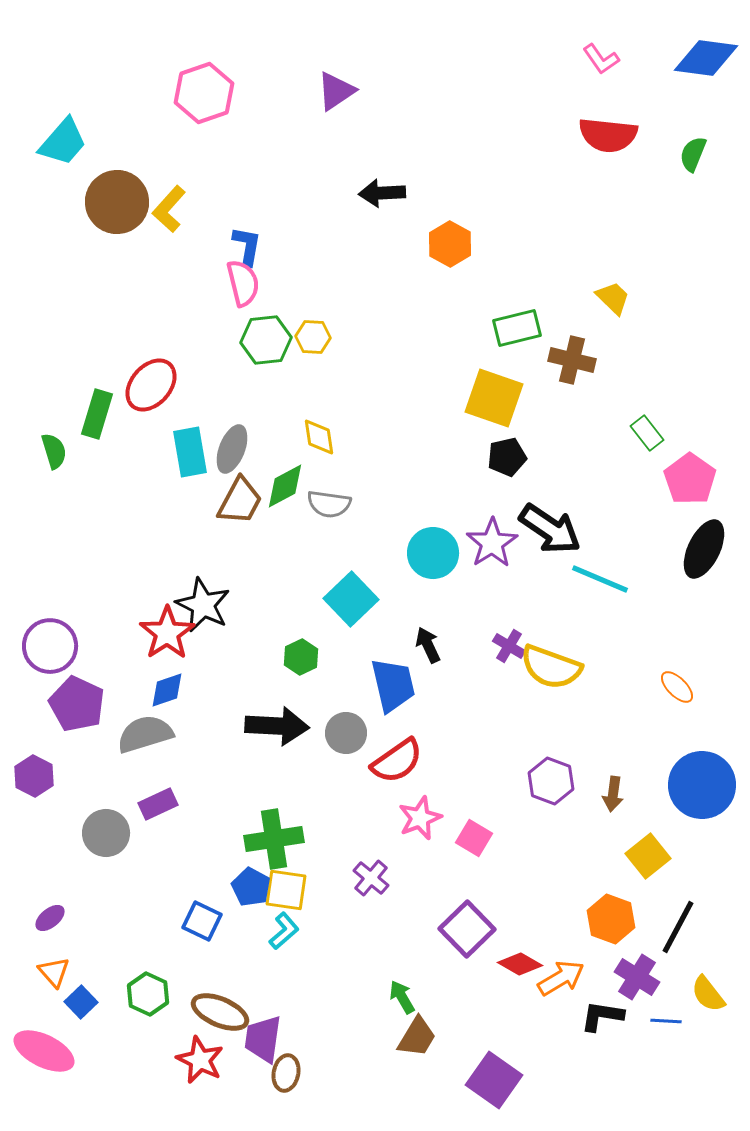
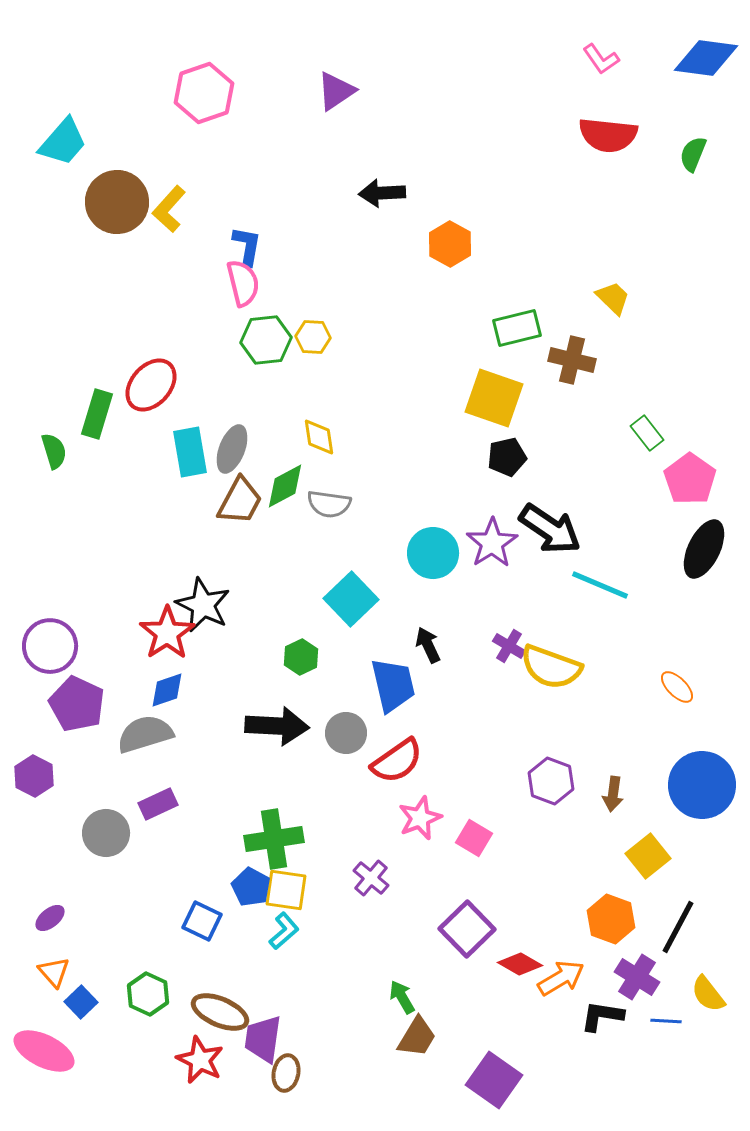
cyan line at (600, 579): moved 6 px down
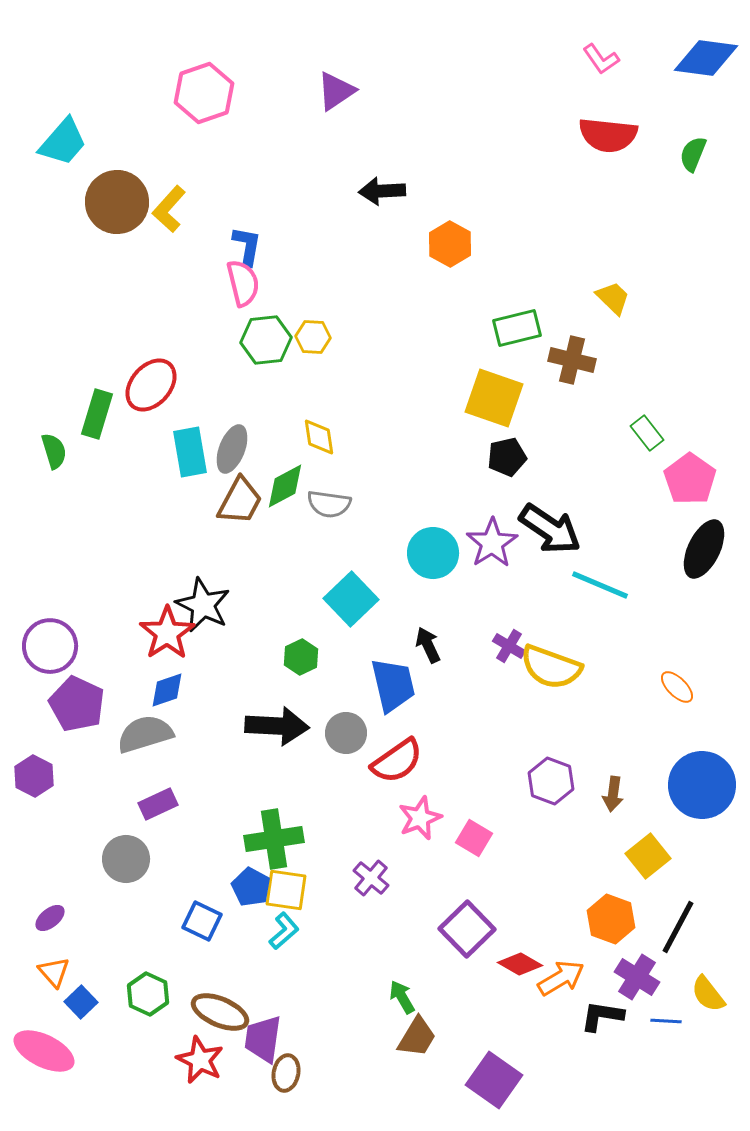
black arrow at (382, 193): moved 2 px up
gray circle at (106, 833): moved 20 px right, 26 px down
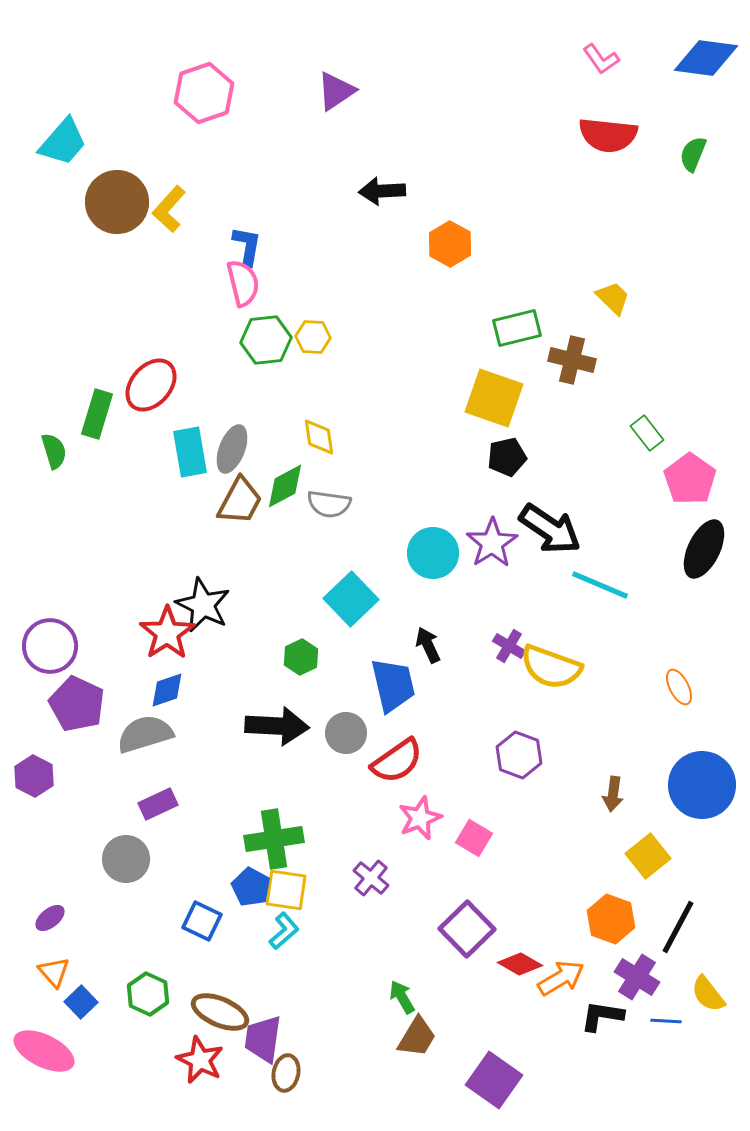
orange ellipse at (677, 687): moved 2 px right; rotated 18 degrees clockwise
purple hexagon at (551, 781): moved 32 px left, 26 px up
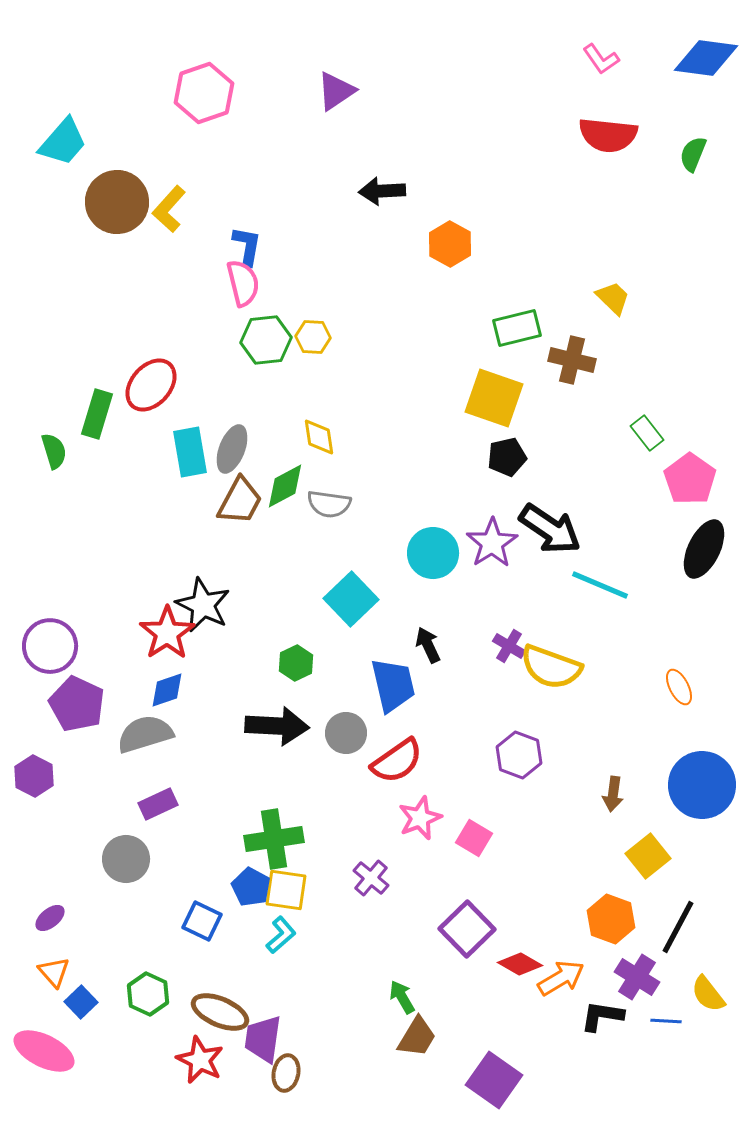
green hexagon at (301, 657): moved 5 px left, 6 px down
cyan L-shape at (284, 931): moved 3 px left, 4 px down
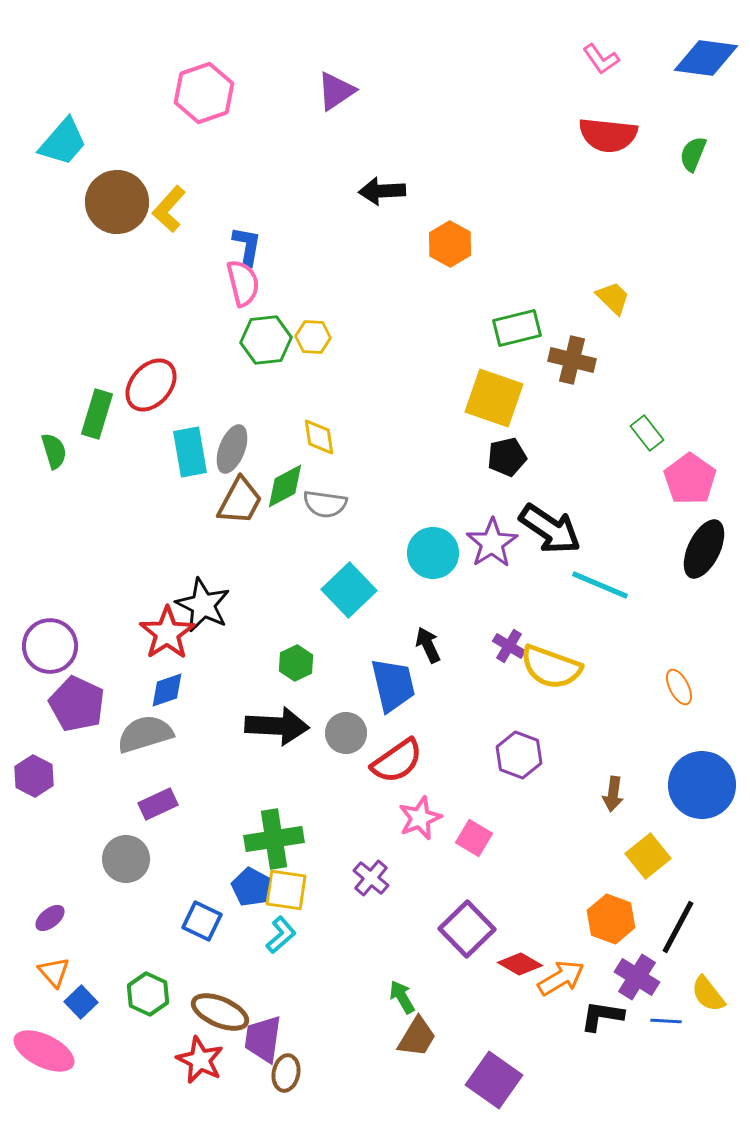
gray semicircle at (329, 504): moved 4 px left
cyan square at (351, 599): moved 2 px left, 9 px up
